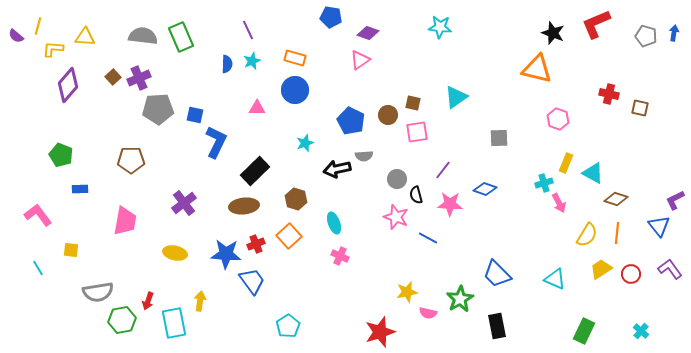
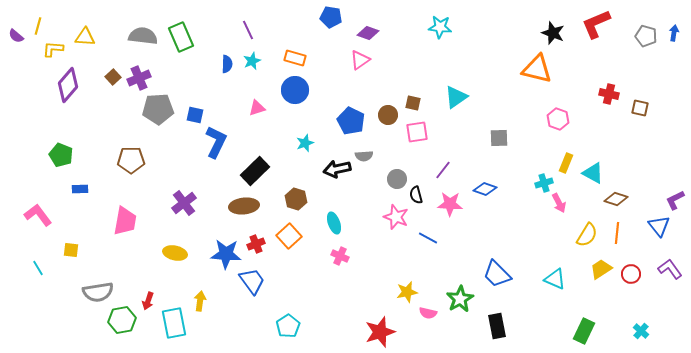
pink triangle at (257, 108): rotated 18 degrees counterclockwise
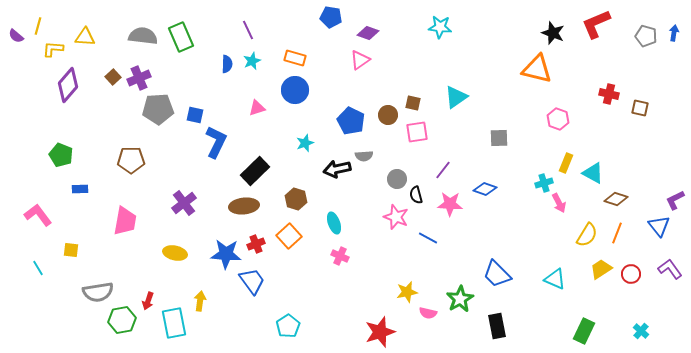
orange line at (617, 233): rotated 15 degrees clockwise
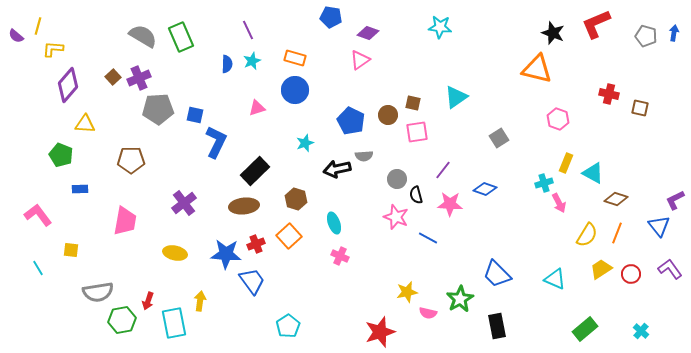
gray semicircle at (143, 36): rotated 24 degrees clockwise
yellow triangle at (85, 37): moved 87 px down
gray square at (499, 138): rotated 30 degrees counterclockwise
green rectangle at (584, 331): moved 1 px right, 2 px up; rotated 25 degrees clockwise
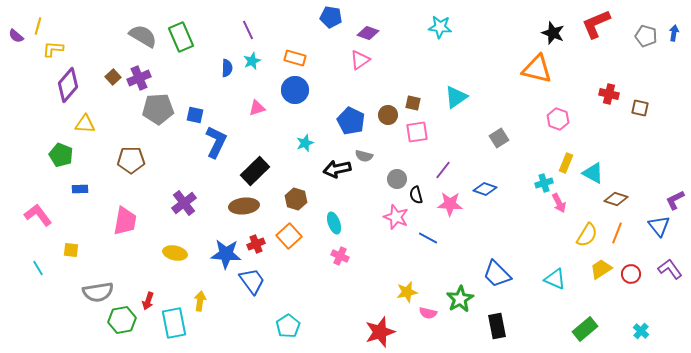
blue semicircle at (227, 64): moved 4 px down
gray semicircle at (364, 156): rotated 18 degrees clockwise
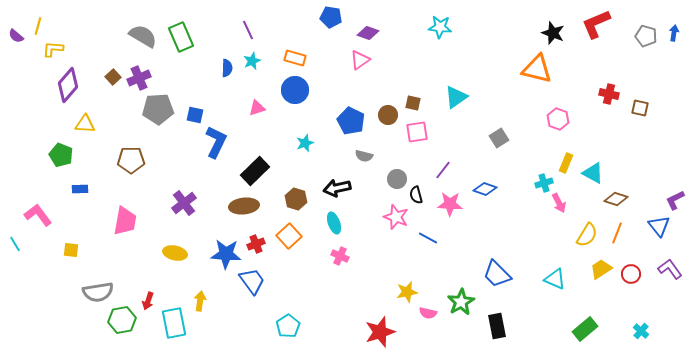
black arrow at (337, 169): moved 19 px down
cyan line at (38, 268): moved 23 px left, 24 px up
green star at (460, 299): moved 1 px right, 3 px down
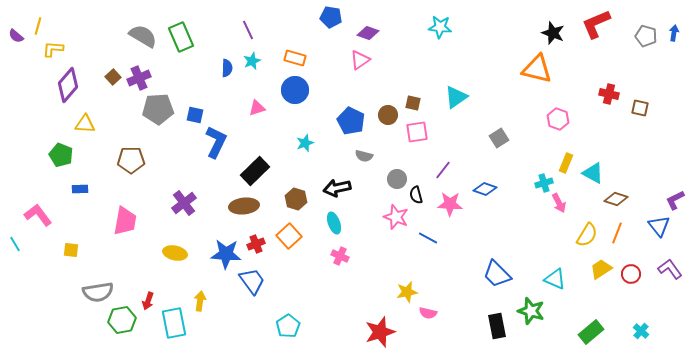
green star at (461, 302): moved 70 px right, 9 px down; rotated 24 degrees counterclockwise
green rectangle at (585, 329): moved 6 px right, 3 px down
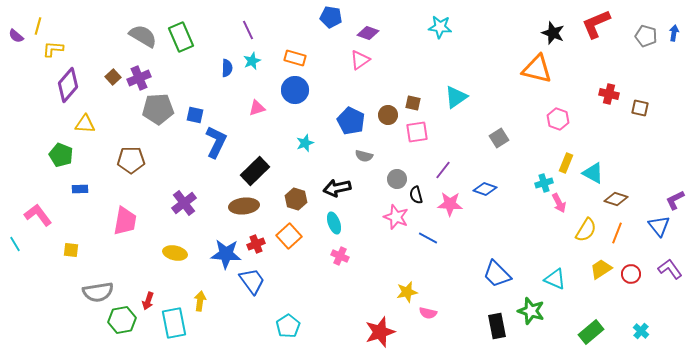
yellow semicircle at (587, 235): moved 1 px left, 5 px up
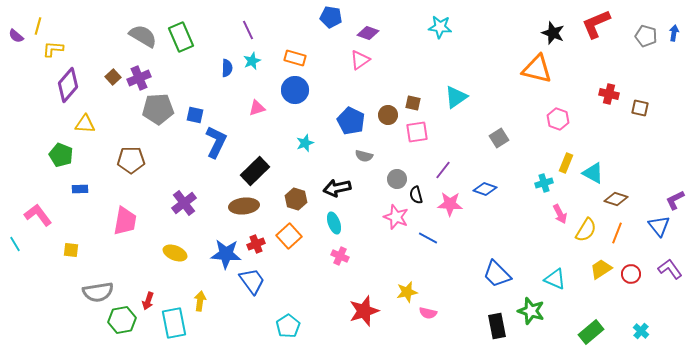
pink arrow at (559, 203): moved 1 px right, 11 px down
yellow ellipse at (175, 253): rotated 10 degrees clockwise
red star at (380, 332): moved 16 px left, 21 px up
